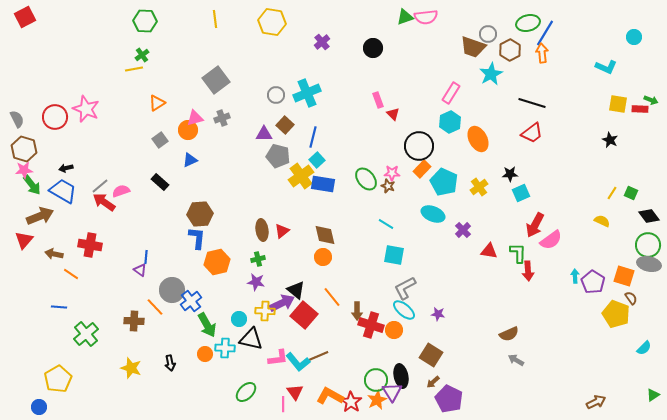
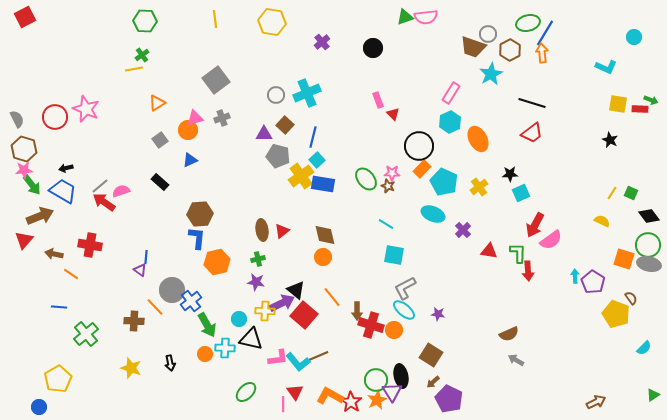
orange square at (624, 276): moved 17 px up
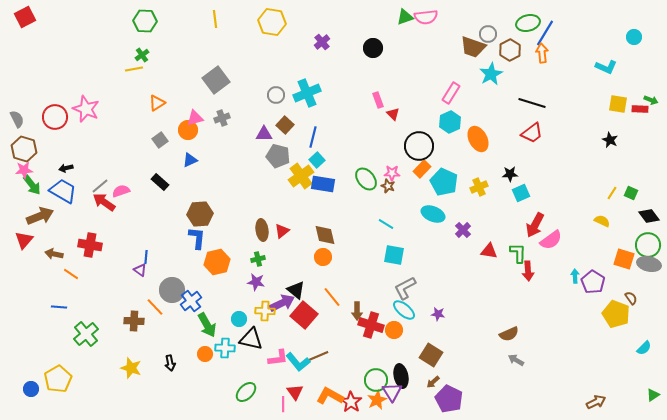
yellow cross at (479, 187): rotated 12 degrees clockwise
blue circle at (39, 407): moved 8 px left, 18 px up
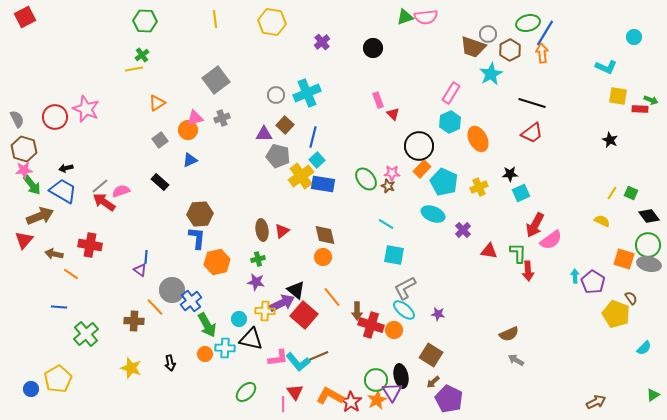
yellow square at (618, 104): moved 8 px up
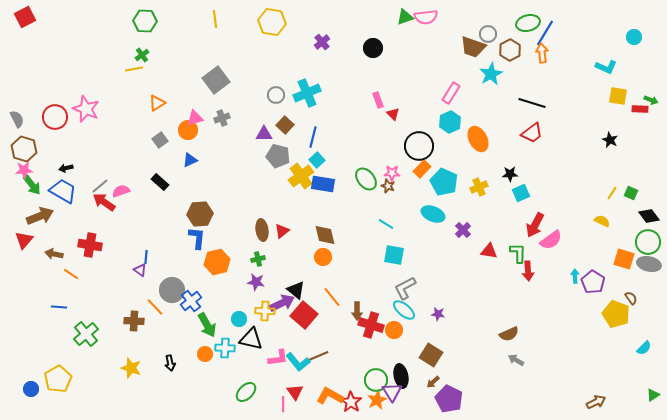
green circle at (648, 245): moved 3 px up
